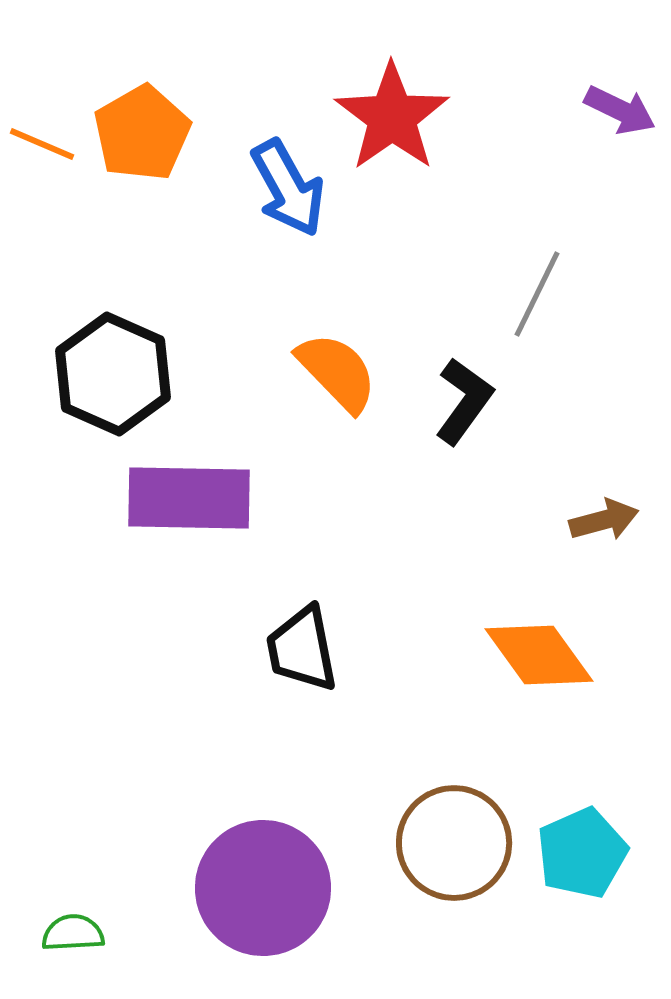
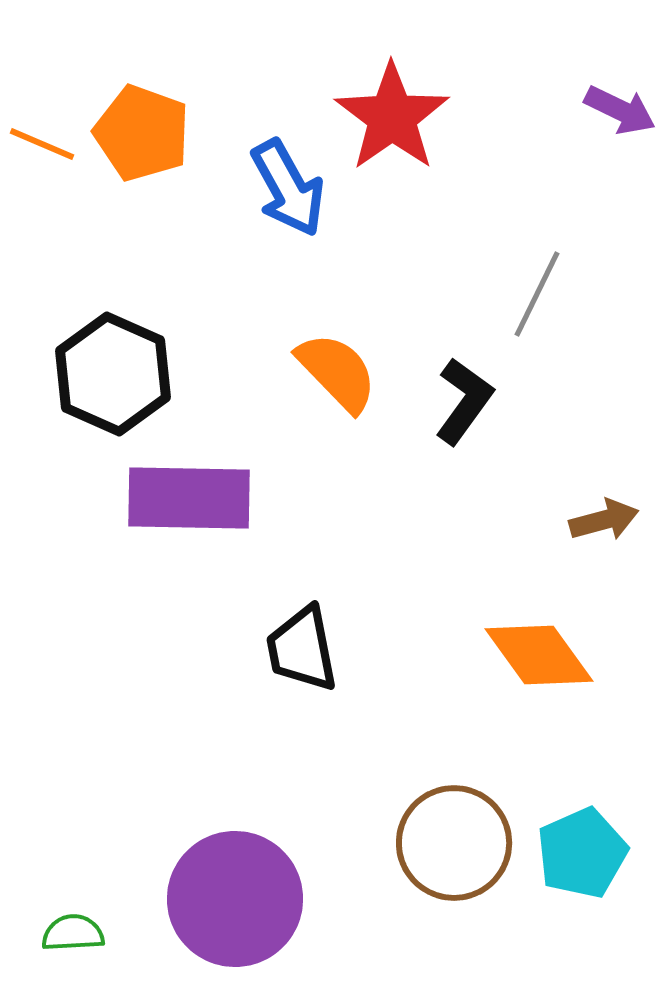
orange pentagon: rotated 22 degrees counterclockwise
purple circle: moved 28 px left, 11 px down
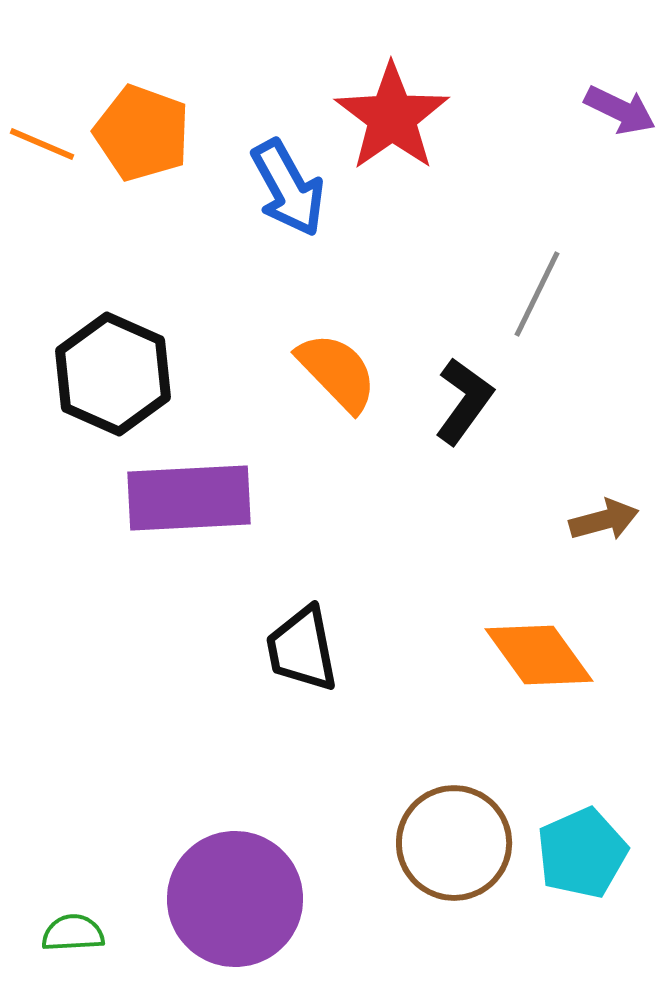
purple rectangle: rotated 4 degrees counterclockwise
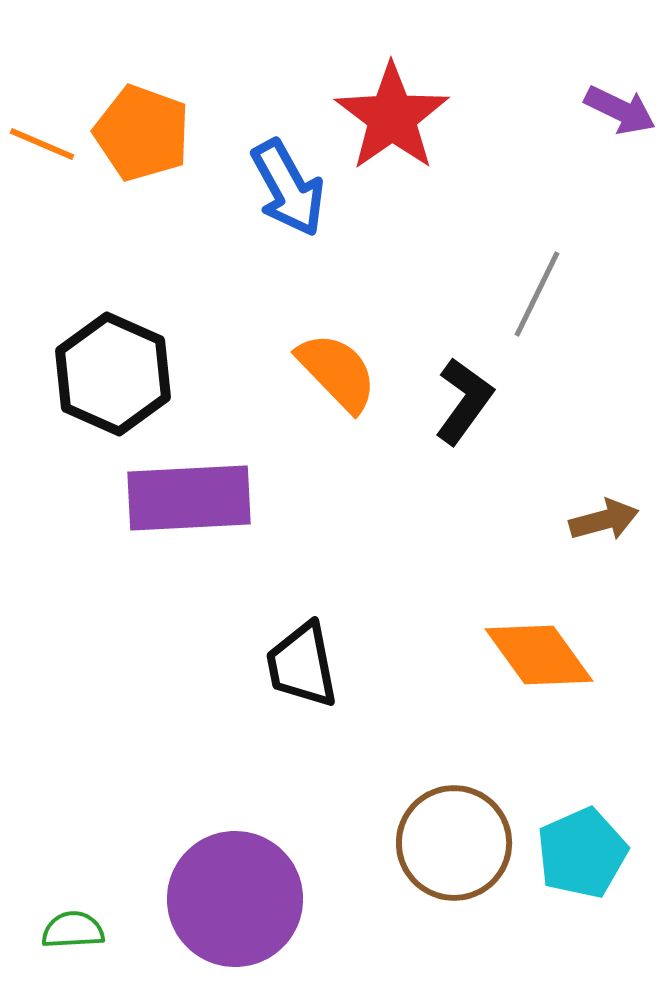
black trapezoid: moved 16 px down
green semicircle: moved 3 px up
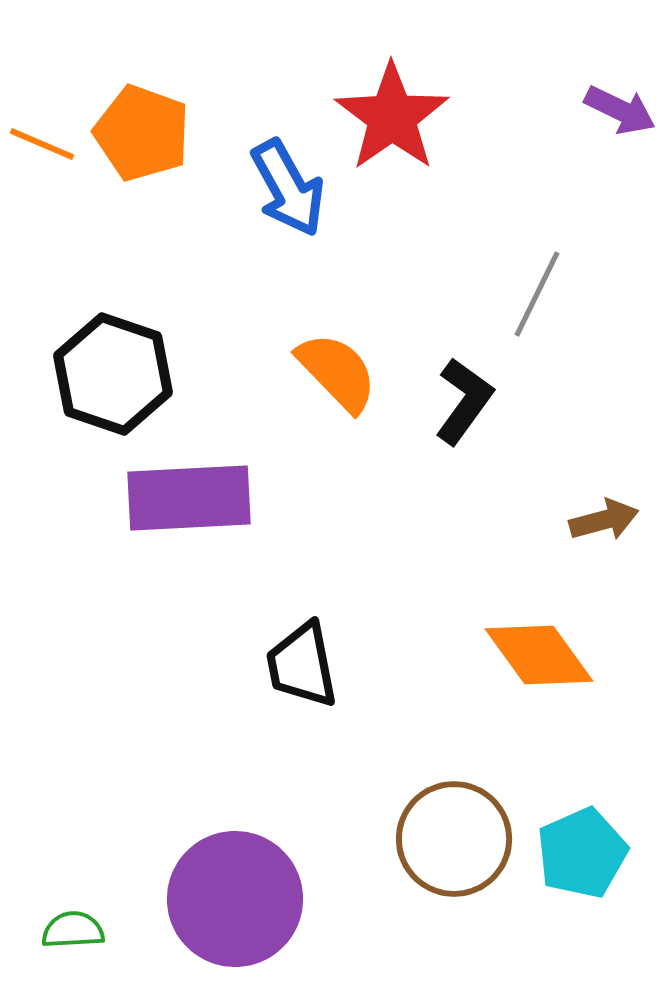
black hexagon: rotated 5 degrees counterclockwise
brown circle: moved 4 px up
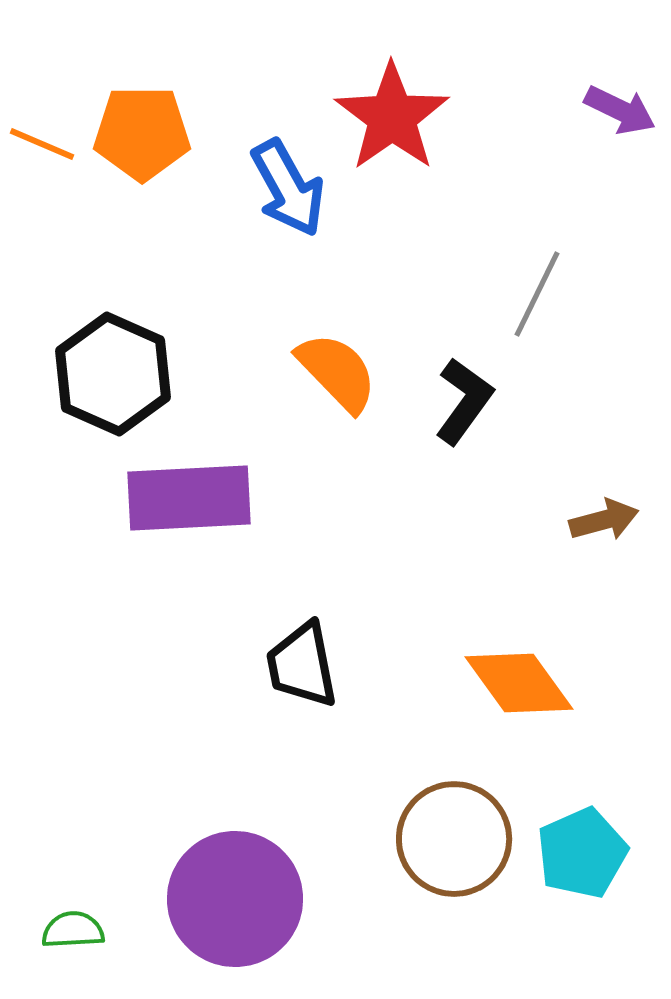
orange pentagon: rotated 20 degrees counterclockwise
black hexagon: rotated 5 degrees clockwise
orange diamond: moved 20 px left, 28 px down
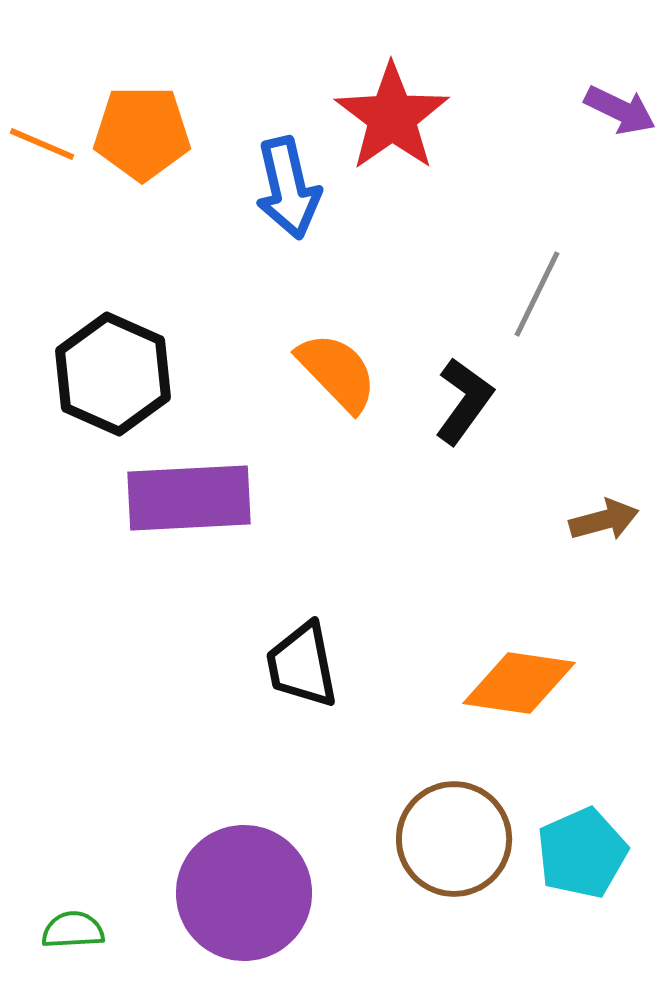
blue arrow: rotated 16 degrees clockwise
orange diamond: rotated 46 degrees counterclockwise
purple circle: moved 9 px right, 6 px up
